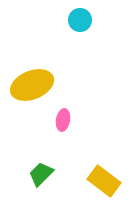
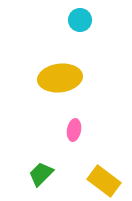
yellow ellipse: moved 28 px right, 7 px up; rotated 15 degrees clockwise
pink ellipse: moved 11 px right, 10 px down
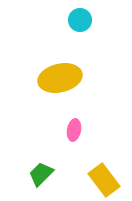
yellow ellipse: rotated 6 degrees counterclockwise
yellow rectangle: moved 1 px up; rotated 16 degrees clockwise
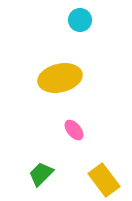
pink ellipse: rotated 50 degrees counterclockwise
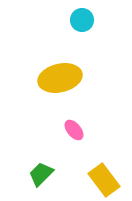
cyan circle: moved 2 px right
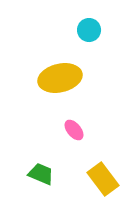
cyan circle: moved 7 px right, 10 px down
green trapezoid: rotated 68 degrees clockwise
yellow rectangle: moved 1 px left, 1 px up
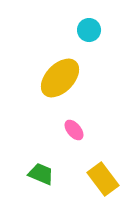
yellow ellipse: rotated 33 degrees counterclockwise
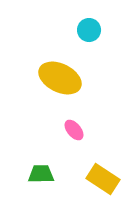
yellow ellipse: rotated 72 degrees clockwise
green trapezoid: rotated 24 degrees counterclockwise
yellow rectangle: rotated 20 degrees counterclockwise
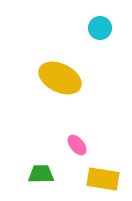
cyan circle: moved 11 px right, 2 px up
pink ellipse: moved 3 px right, 15 px down
yellow rectangle: rotated 24 degrees counterclockwise
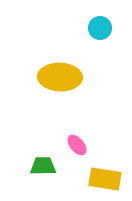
yellow ellipse: moved 1 px up; rotated 24 degrees counterclockwise
green trapezoid: moved 2 px right, 8 px up
yellow rectangle: moved 2 px right
